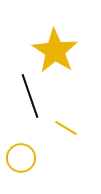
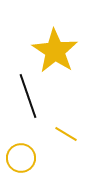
black line: moved 2 px left
yellow line: moved 6 px down
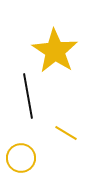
black line: rotated 9 degrees clockwise
yellow line: moved 1 px up
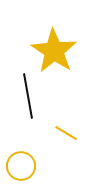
yellow star: moved 1 px left
yellow circle: moved 8 px down
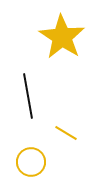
yellow star: moved 8 px right, 14 px up
yellow circle: moved 10 px right, 4 px up
